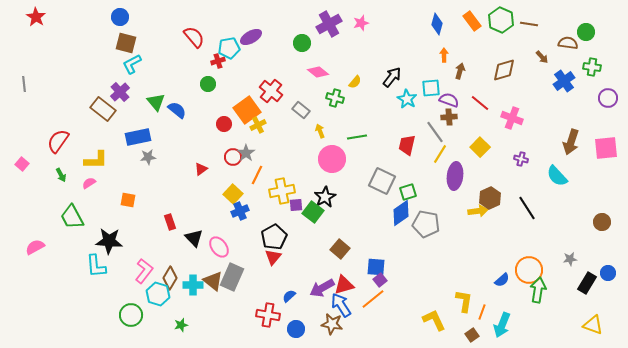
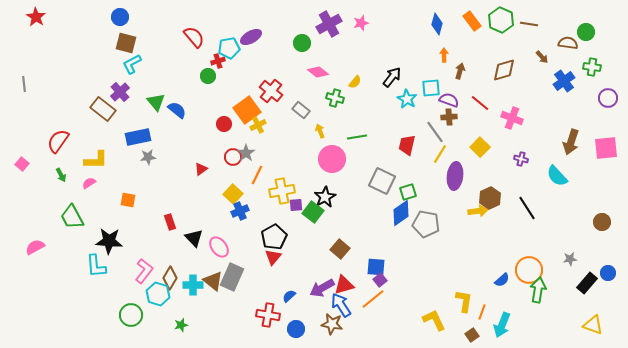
green circle at (208, 84): moved 8 px up
black rectangle at (587, 283): rotated 10 degrees clockwise
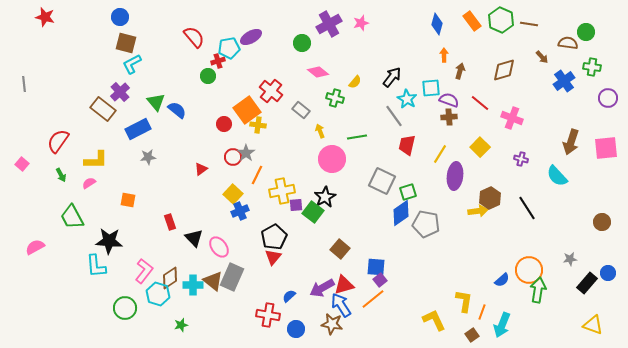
red star at (36, 17): moved 9 px right; rotated 18 degrees counterclockwise
yellow cross at (258, 125): rotated 35 degrees clockwise
gray line at (435, 132): moved 41 px left, 16 px up
blue rectangle at (138, 137): moved 8 px up; rotated 15 degrees counterclockwise
brown diamond at (170, 278): rotated 25 degrees clockwise
green circle at (131, 315): moved 6 px left, 7 px up
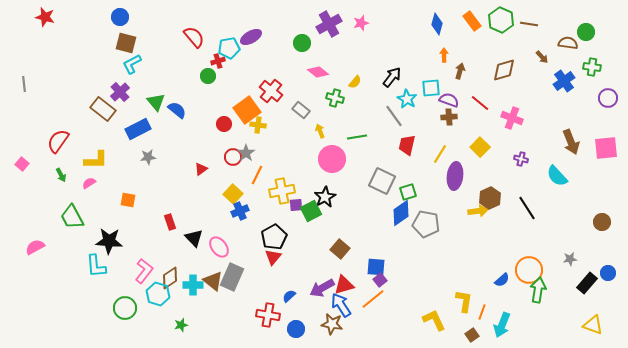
brown arrow at (571, 142): rotated 40 degrees counterclockwise
green square at (313, 212): moved 2 px left, 1 px up; rotated 25 degrees clockwise
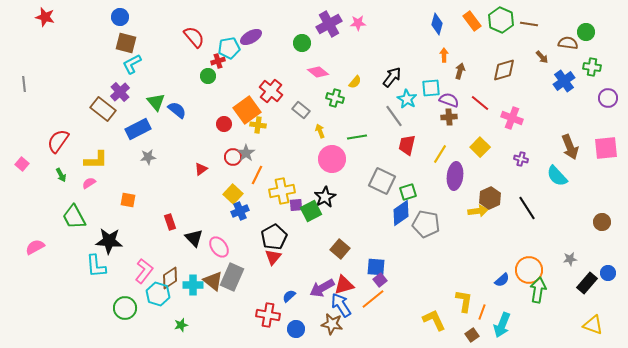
pink star at (361, 23): moved 3 px left; rotated 14 degrees clockwise
brown arrow at (571, 142): moved 1 px left, 5 px down
green trapezoid at (72, 217): moved 2 px right
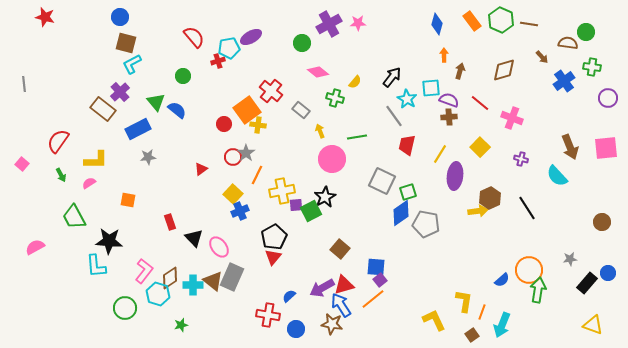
green circle at (208, 76): moved 25 px left
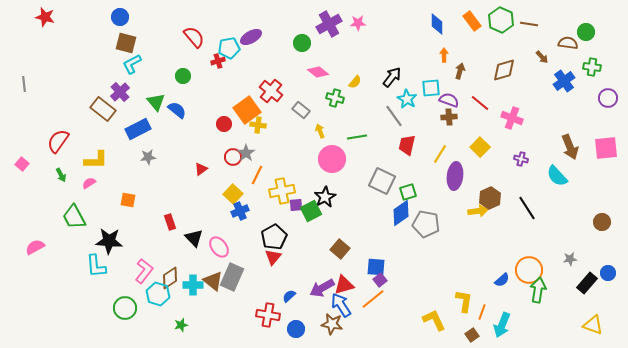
blue diamond at (437, 24): rotated 15 degrees counterclockwise
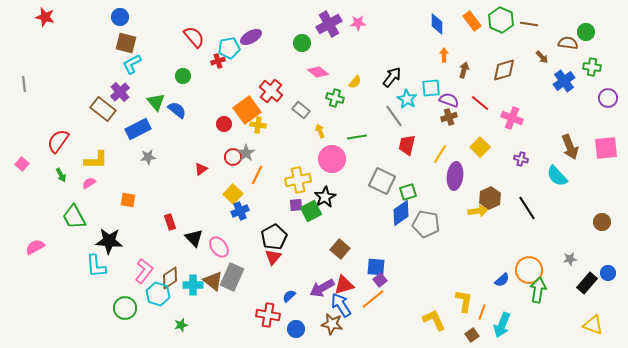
brown arrow at (460, 71): moved 4 px right, 1 px up
brown cross at (449, 117): rotated 14 degrees counterclockwise
yellow cross at (282, 191): moved 16 px right, 11 px up
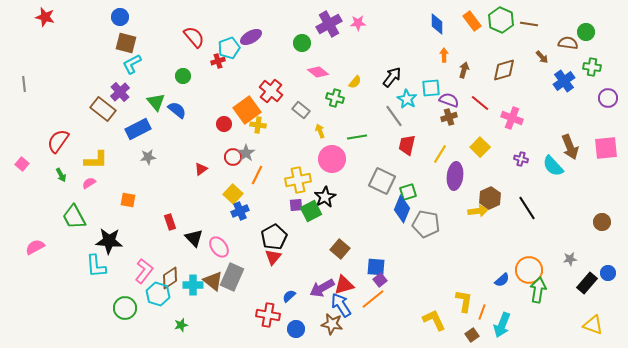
cyan pentagon at (229, 48): rotated 10 degrees counterclockwise
cyan semicircle at (557, 176): moved 4 px left, 10 px up
blue diamond at (401, 213): moved 1 px right, 4 px up; rotated 32 degrees counterclockwise
